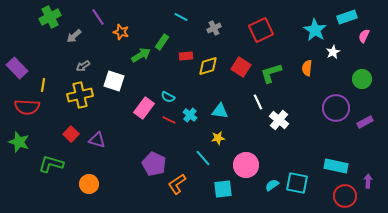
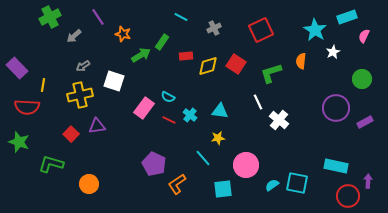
orange star at (121, 32): moved 2 px right, 2 px down
red square at (241, 67): moved 5 px left, 3 px up
orange semicircle at (307, 68): moved 6 px left, 7 px up
purple triangle at (97, 140): moved 14 px up; rotated 24 degrees counterclockwise
red circle at (345, 196): moved 3 px right
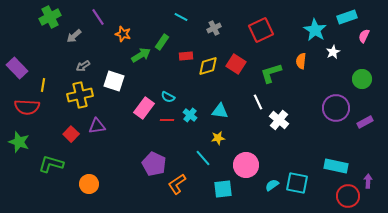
red line at (169, 120): moved 2 px left; rotated 24 degrees counterclockwise
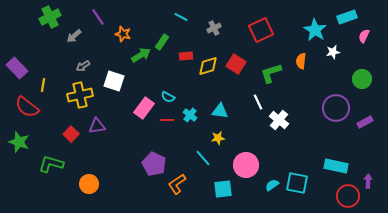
white star at (333, 52): rotated 16 degrees clockwise
red semicircle at (27, 107): rotated 35 degrees clockwise
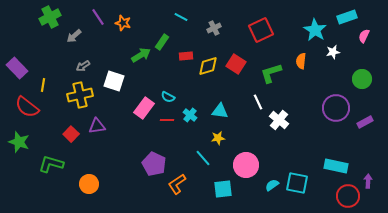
orange star at (123, 34): moved 11 px up
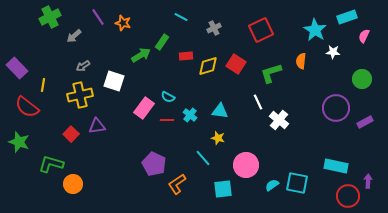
white star at (333, 52): rotated 16 degrees clockwise
yellow star at (218, 138): rotated 24 degrees clockwise
orange circle at (89, 184): moved 16 px left
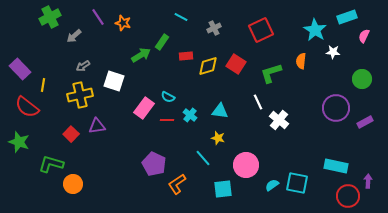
purple rectangle at (17, 68): moved 3 px right, 1 px down
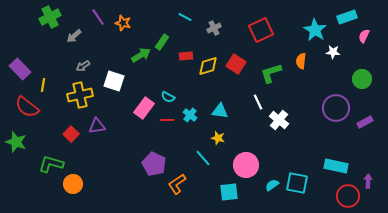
cyan line at (181, 17): moved 4 px right
green star at (19, 142): moved 3 px left
cyan square at (223, 189): moved 6 px right, 3 px down
